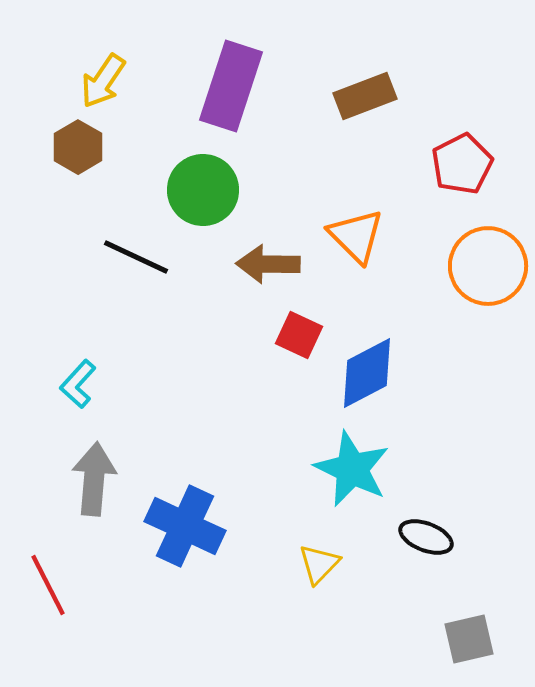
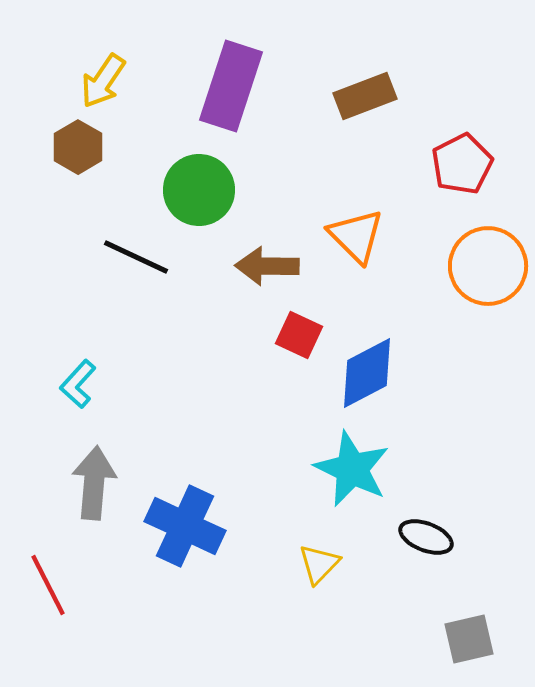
green circle: moved 4 px left
brown arrow: moved 1 px left, 2 px down
gray arrow: moved 4 px down
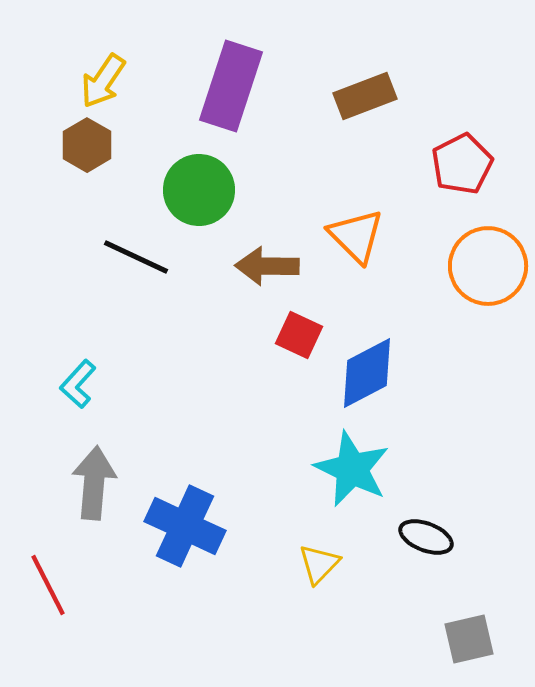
brown hexagon: moved 9 px right, 2 px up
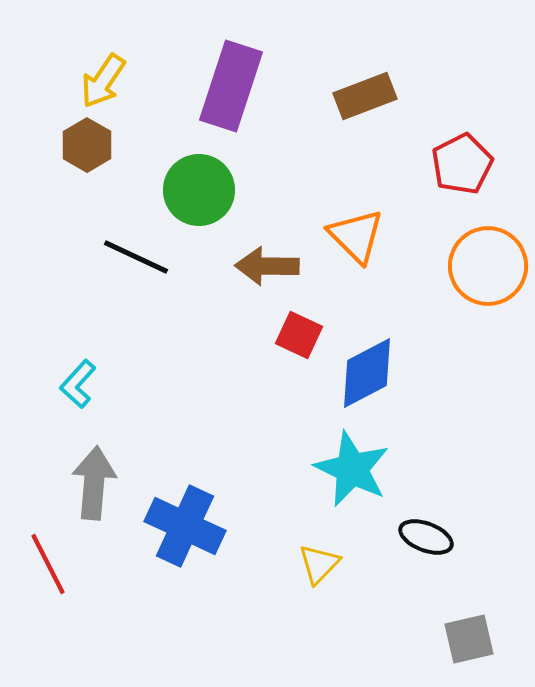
red line: moved 21 px up
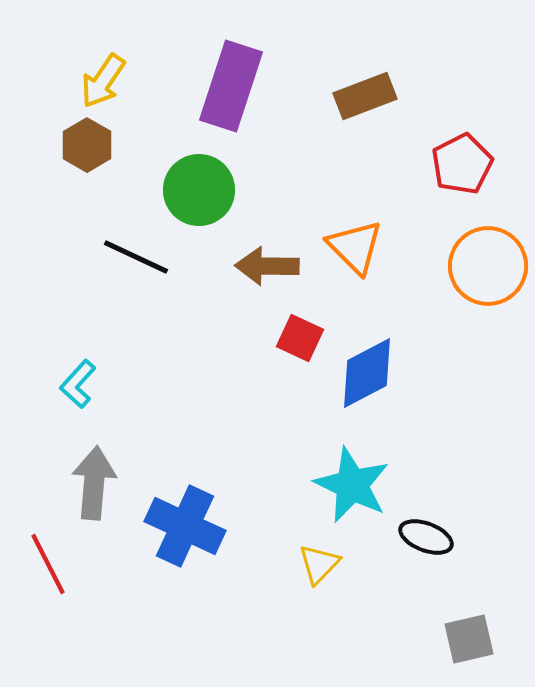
orange triangle: moved 1 px left, 11 px down
red square: moved 1 px right, 3 px down
cyan star: moved 16 px down
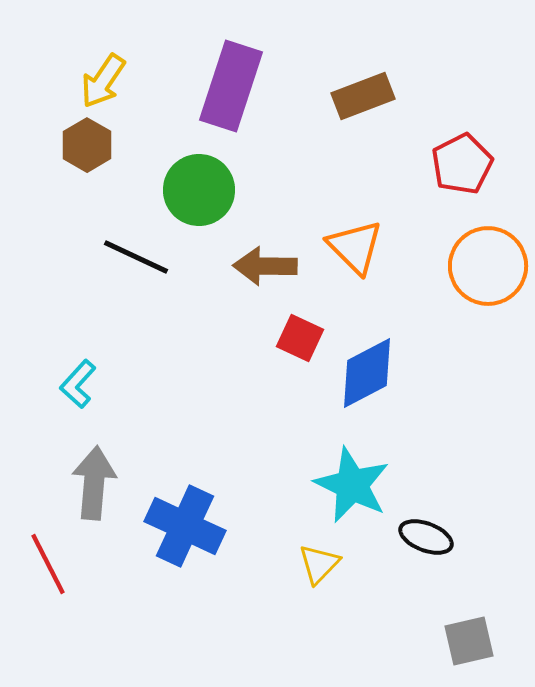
brown rectangle: moved 2 px left
brown arrow: moved 2 px left
gray square: moved 2 px down
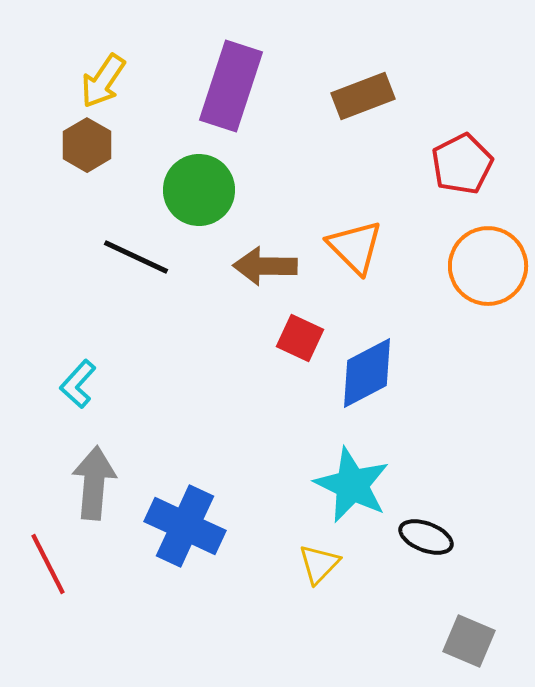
gray square: rotated 36 degrees clockwise
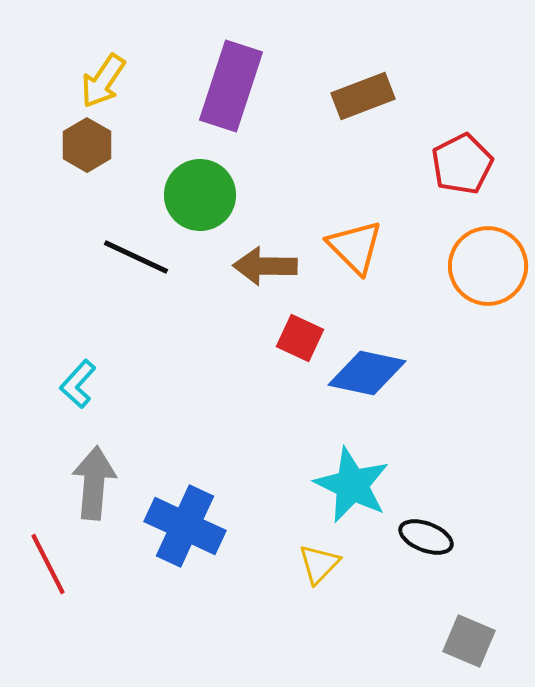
green circle: moved 1 px right, 5 px down
blue diamond: rotated 40 degrees clockwise
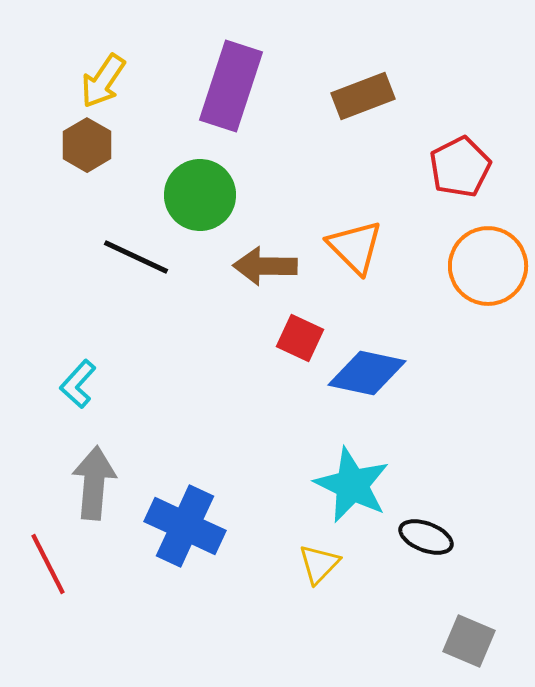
red pentagon: moved 2 px left, 3 px down
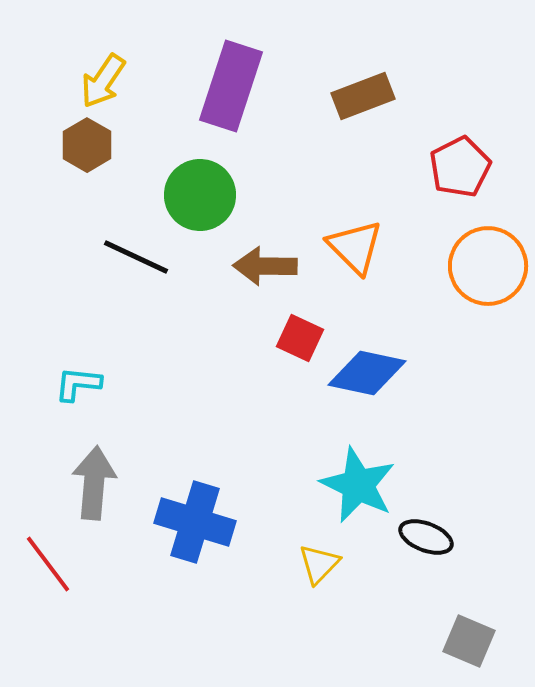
cyan L-shape: rotated 54 degrees clockwise
cyan star: moved 6 px right
blue cross: moved 10 px right, 4 px up; rotated 8 degrees counterclockwise
red line: rotated 10 degrees counterclockwise
